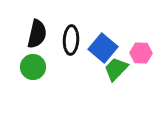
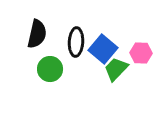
black ellipse: moved 5 px right, 2 px down
blue square: moved 1 px down
green circle: moved 17 px right, 2 px down
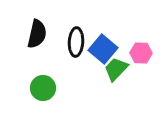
green circle: moved 7 px left, 19 px down
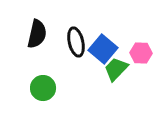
black ellipse: rotated 16 degrees counterclockwise
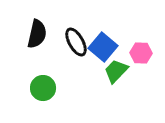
black ellipse: rotated 16 degrees counterclockwise
blue square: moved 2 px up
green trapezoid: moved 2 px down
